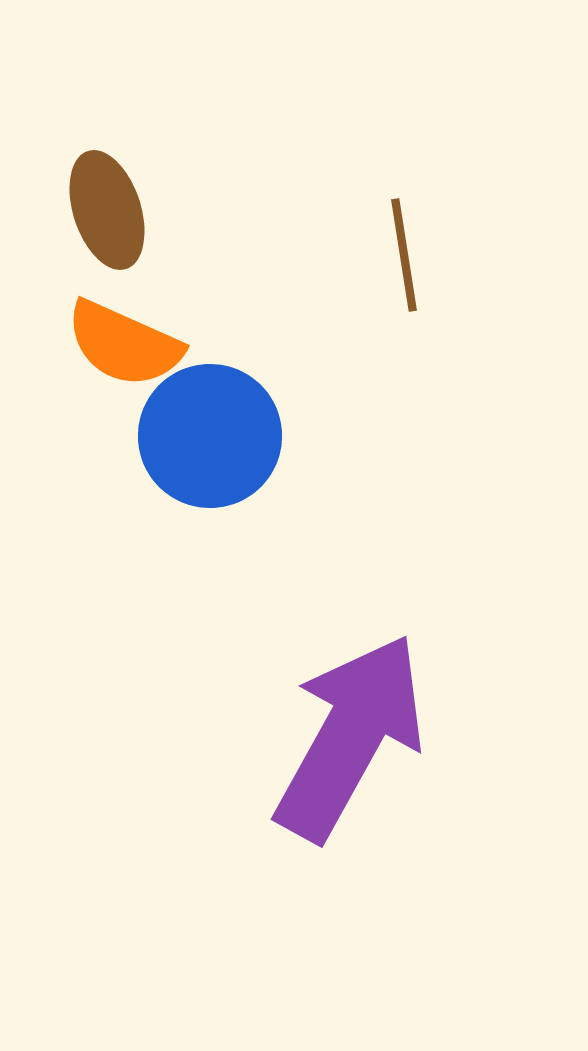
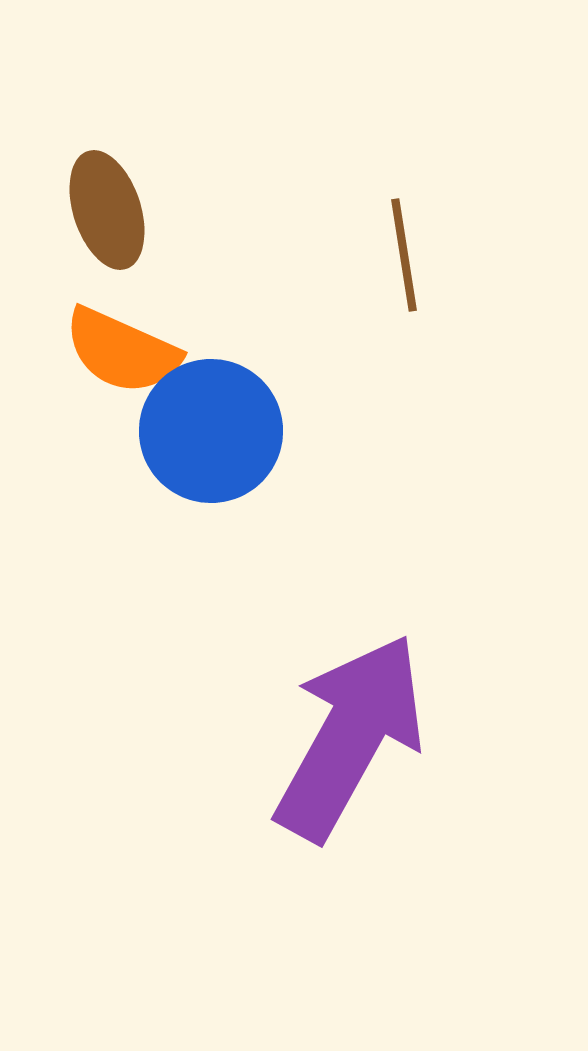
orange semicircle: moved 2 px left, 7 px down
blue circle: moved 1 px right, 5 px up
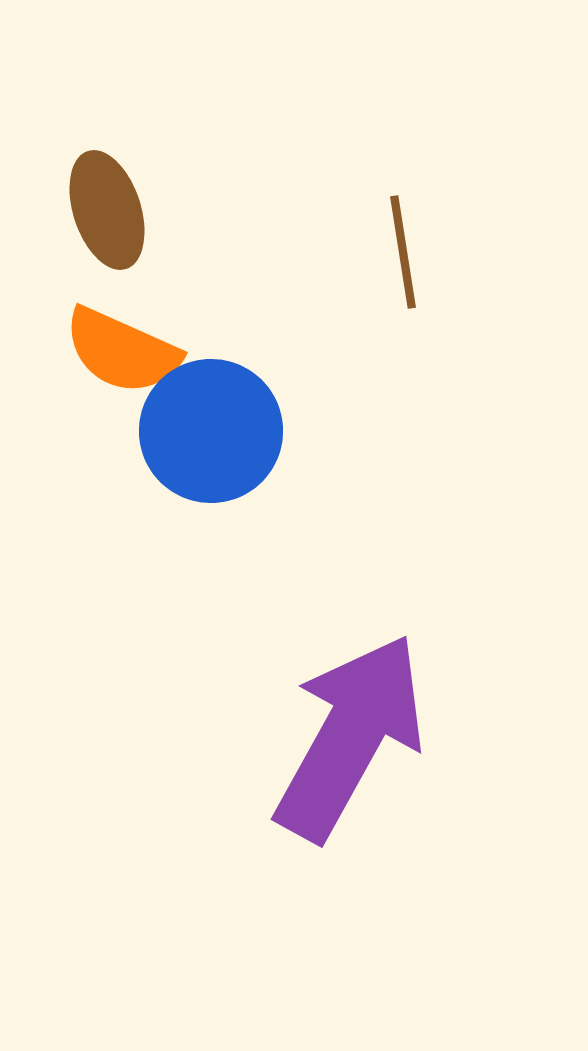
brown line: moved 1 px left, 3 px up
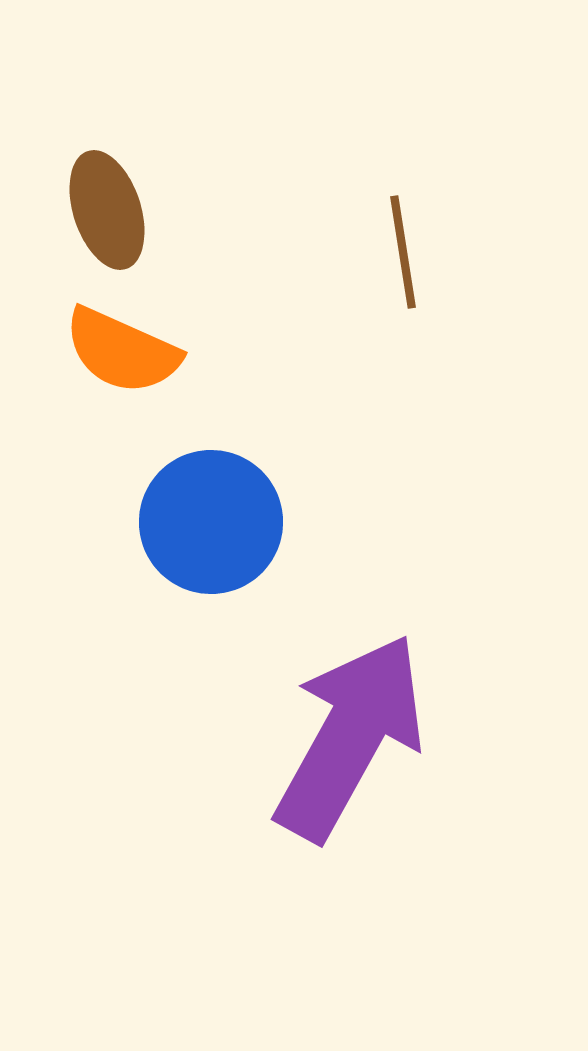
blue circle: moved 91 px down
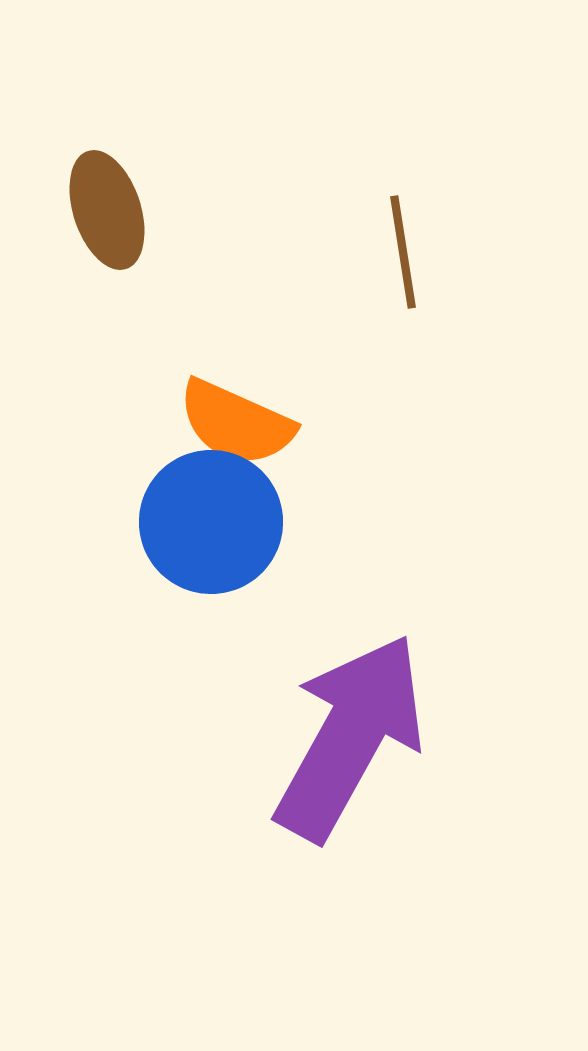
orange semicircle: moved 114 px right, 72 px down
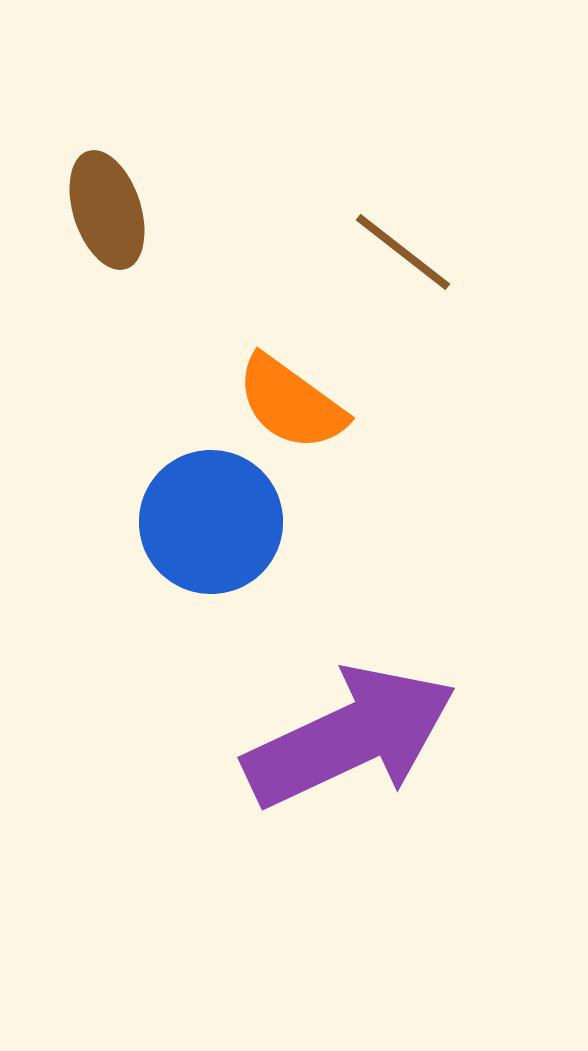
brown line: rotated 43 degrees counterclockwise
orange semicircle: moved 55 px right, 20 px up; rotated 12 degrees clockwise
purple arrow: rotated 36 degrees clockwise
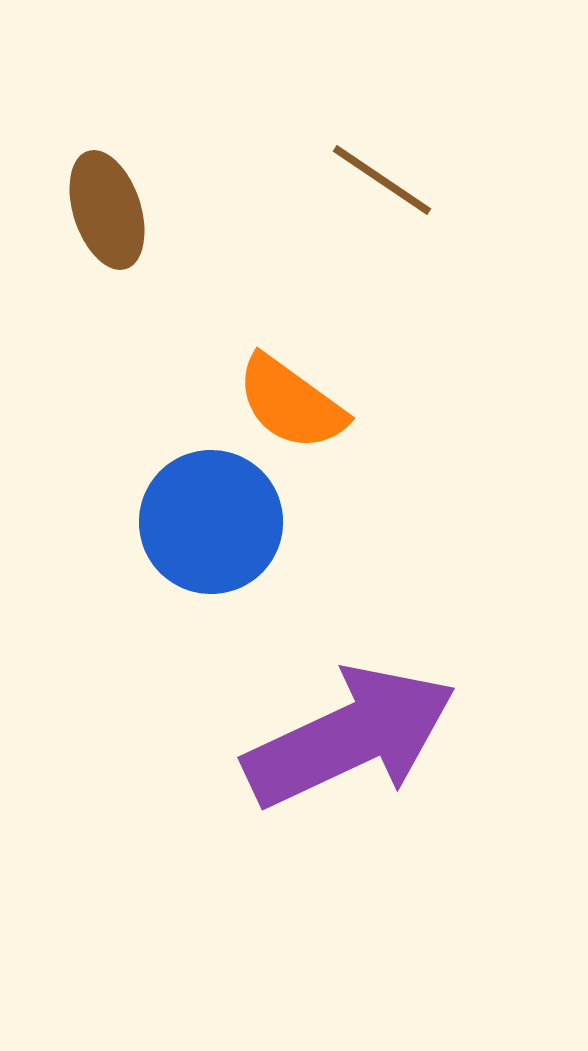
brown line: moved 21 px left, 72 px up; rotated 4 degrees counterclockwise
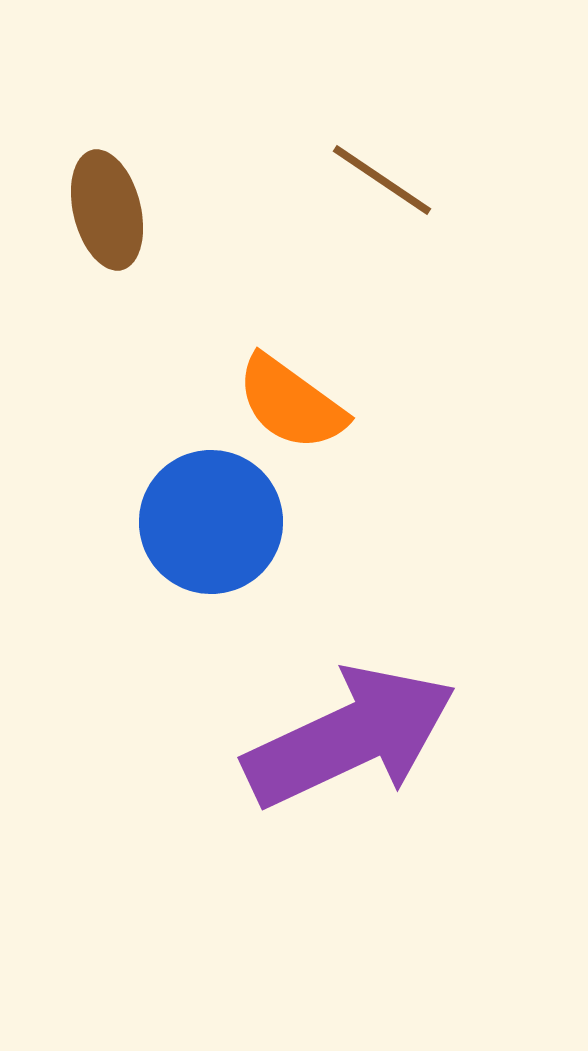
brown ellipse: rotated 4 degrees clockwise
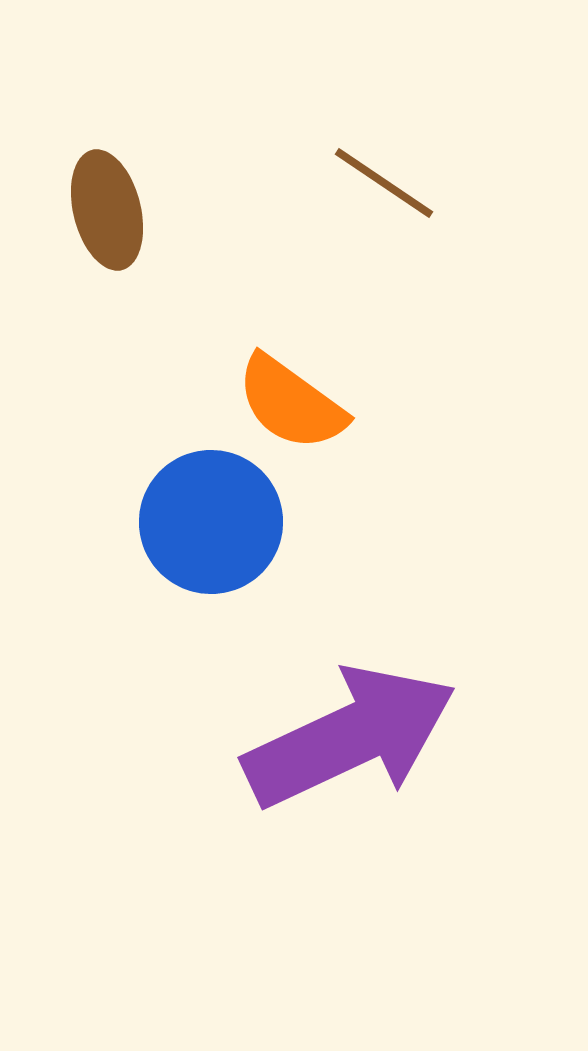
brown line: moved 2 px right, 3 px down
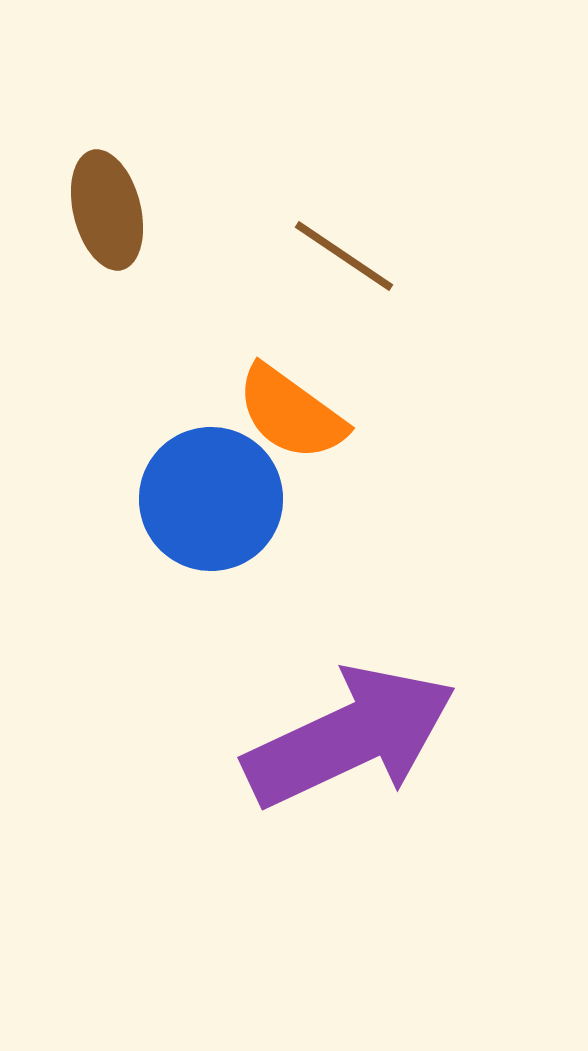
brown line: moved 40 px left, 73 px down
orange semicircle: moved 10 px down
blue circle: moved 23 px up
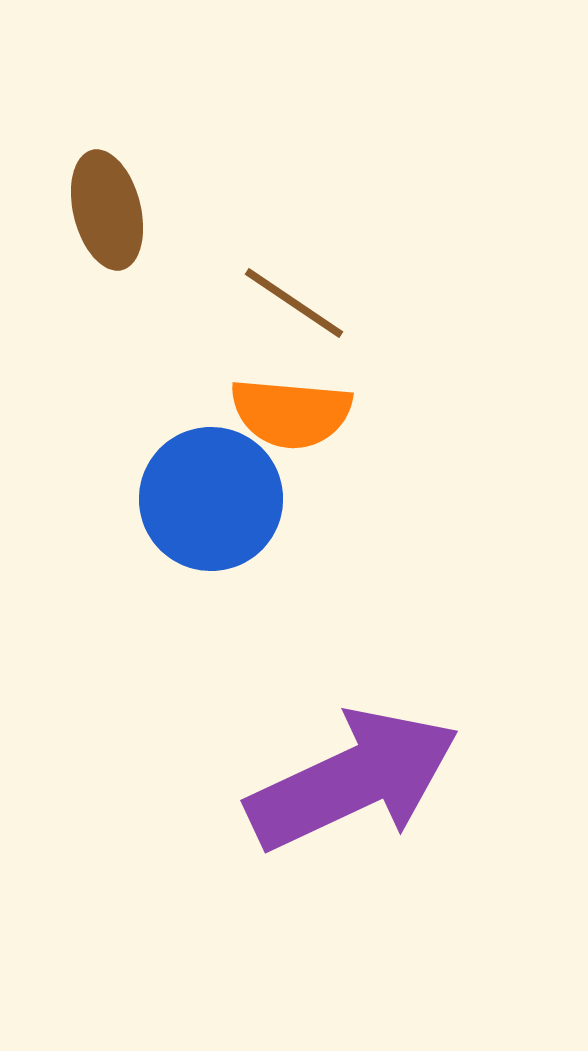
brown line: moved 50 px left, 47 px down
orange semicircle: rotated 31 degrees counterclockwise
purple arrow: moved 3 px right, 43 px down
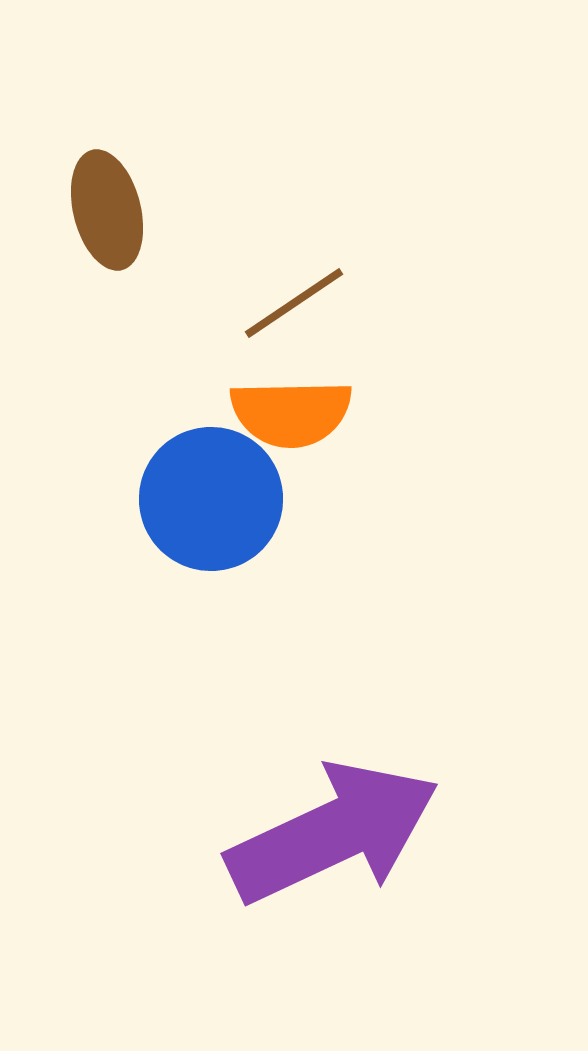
brown line: rotated 68 degrees counterclockwise
orange semicircle: rotated 6 degrees counterclockwise
purple arrow: moved 20 px left, 53 px down
